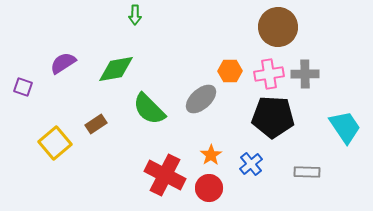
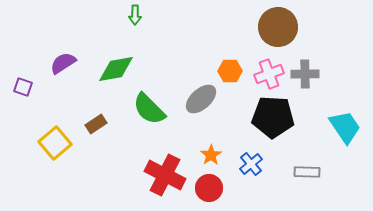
pink cross: rotated 12 degrees counterclockwise
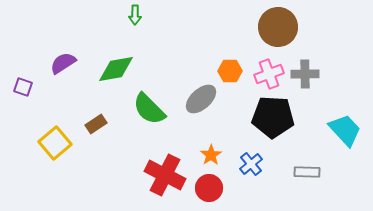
cyan trapezoid: moved 3 px down; rotated 9 degrees counterclockwise
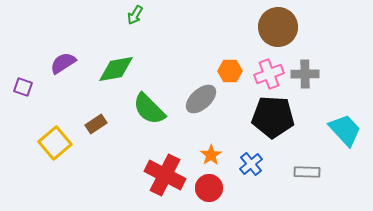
green arrow: rotated 30 degrees clockwise
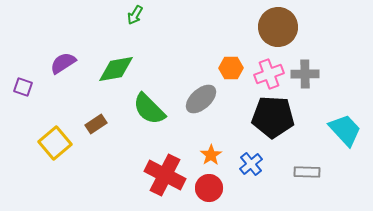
orange hexagon: moved 1 px right, 3 px up
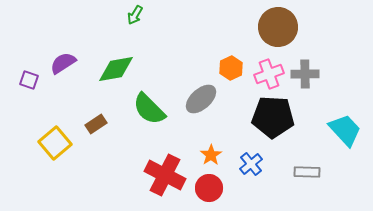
orange hexagon: rotated 25 degrees counterclockwise
purple square: moved 6 px right, 7 px up
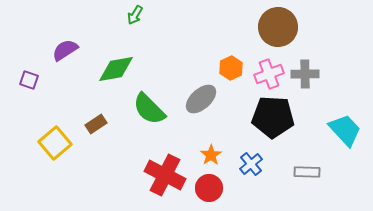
purple semicircle: moved 2 px right, 13 px up
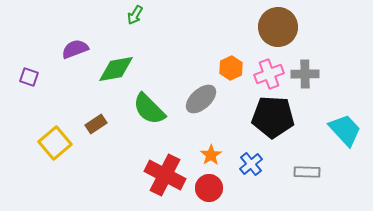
purple semicircle: moved 10 px right, 1 px up; rotated 12 degrees clockwise
purple square: moved 3 px up
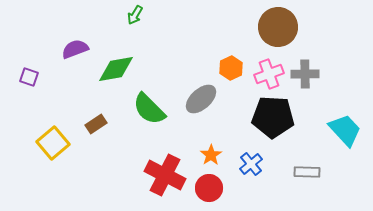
yellow square: moved 2 px left
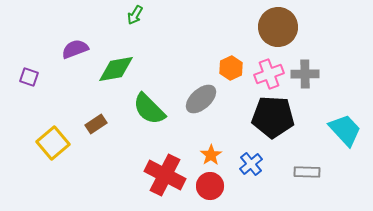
red circle: moved 1 px right, 2 px up
